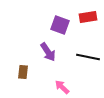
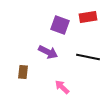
purple arrow: rotated 30 degrees counterclockwise
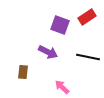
red rectangle: moved 1 px left; rotated 24 degrees counterclockwise
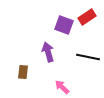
purple square: moved 4 px right
purple arrow: rotated 132 degrees counterclockwise
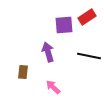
purple square: rotated 24 degrees counterclockwise
black line: moved 1 px right, 1 px up
pink arrow: moved 9 px left
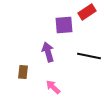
red rectangle: moved 5 px up
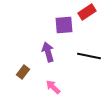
brown rectangle: rotated 32 degrees clockwise
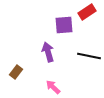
brown rectangle: moved 7 px left
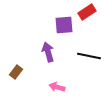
pink arrow: moved 4 px right; rotated 28 degrees counterclockwise
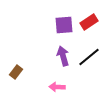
red rectangle: moved 2 px right, 10 px down
purple arrow: moved 15 px right, 4 px down
black line: moved 1 px down; rotated 50 degrees counterclockwise
pink arrow: rotated 14 degrees counterclockwise
